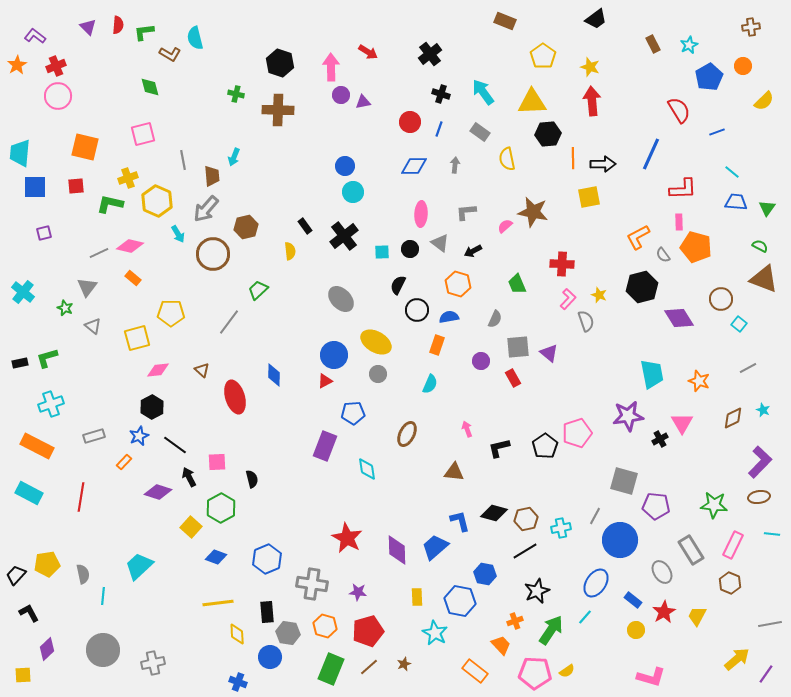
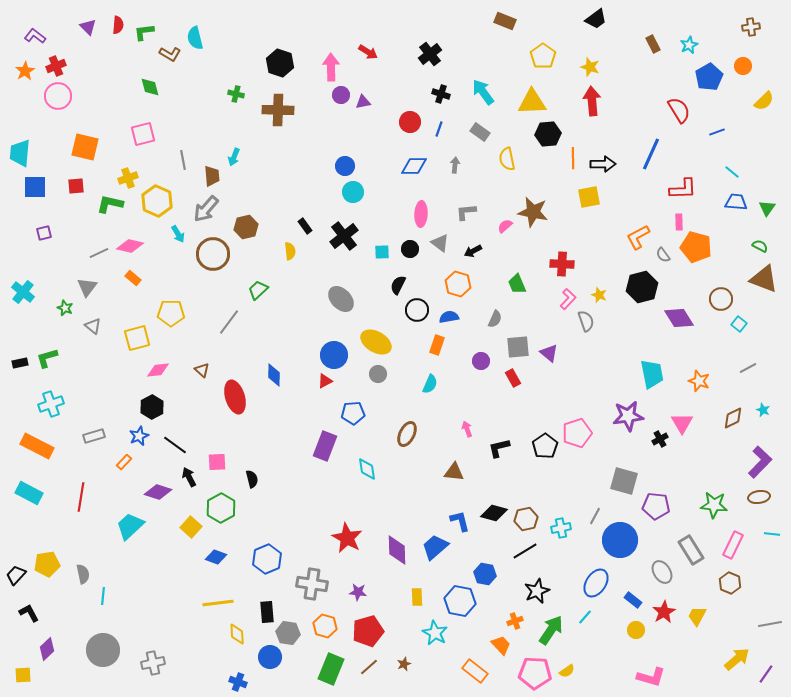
orange star at (17, 65): moved 8 px right, 6 px down
cyan trapezoid at (139, 566): moved 9 px left, 40 px up
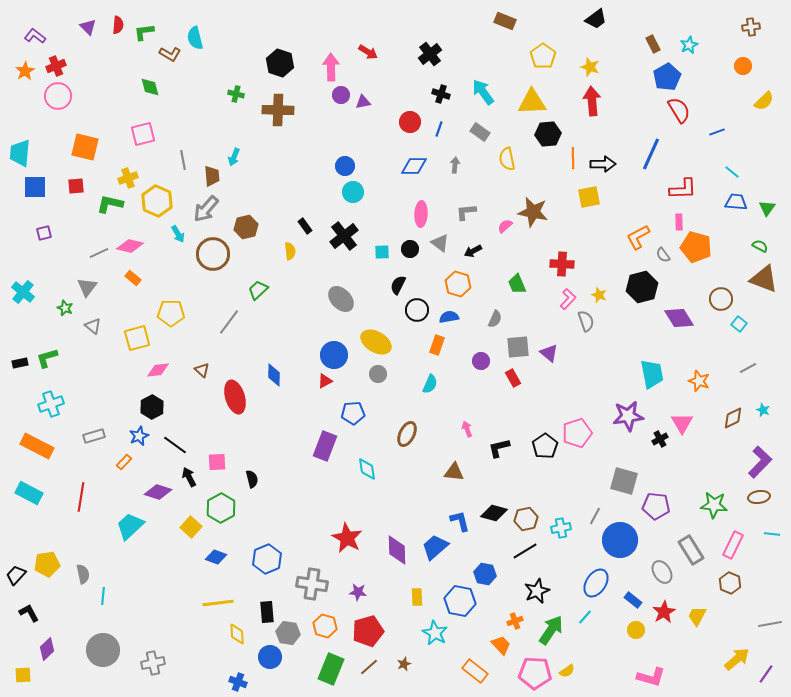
blue pentagon at (709, 77): moved 42 px left
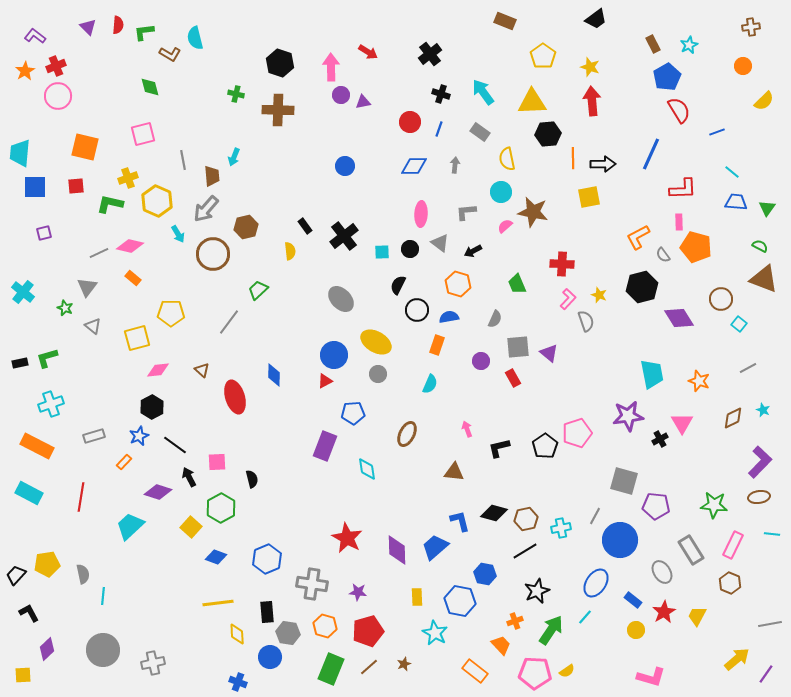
cyan circle at (353, 192): moved 148 px right
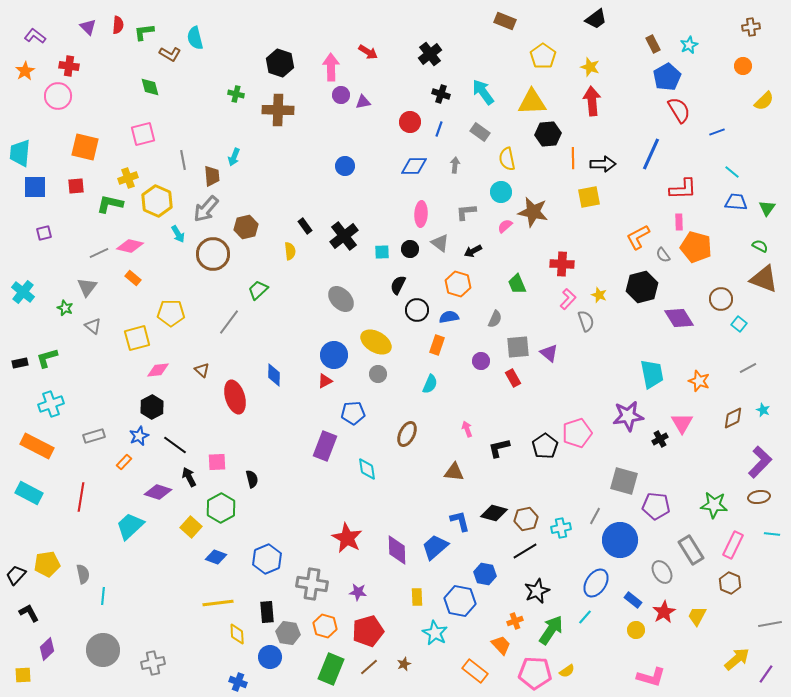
red cross at (56, 66): moved 13 px right; rotated 30 degrees clockwise
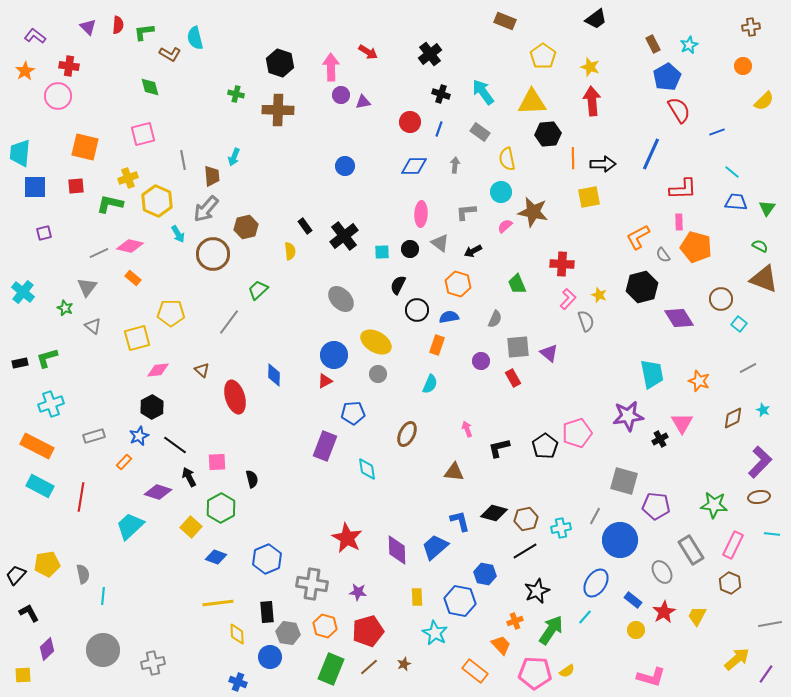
cyan rectangle at (29, 493): moved 11 px right, 7 px up
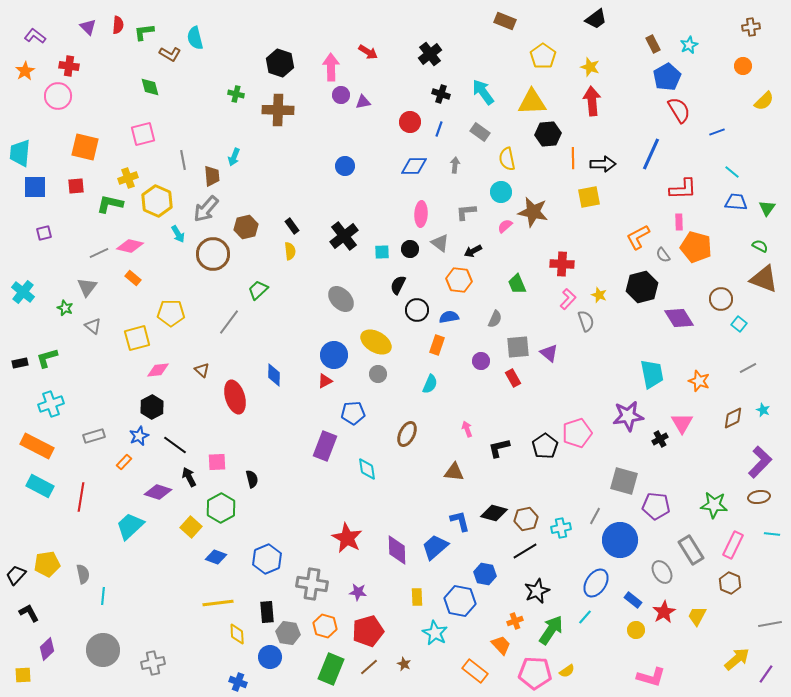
black rectangle at (305, 226): moved 13 px left
orange hexagon at (458, 284): moved 1 px right, 4 px up; rotated 10 degrees counterclockwise
brown star at (404, 664): rotated 24 degrees counterclockwise
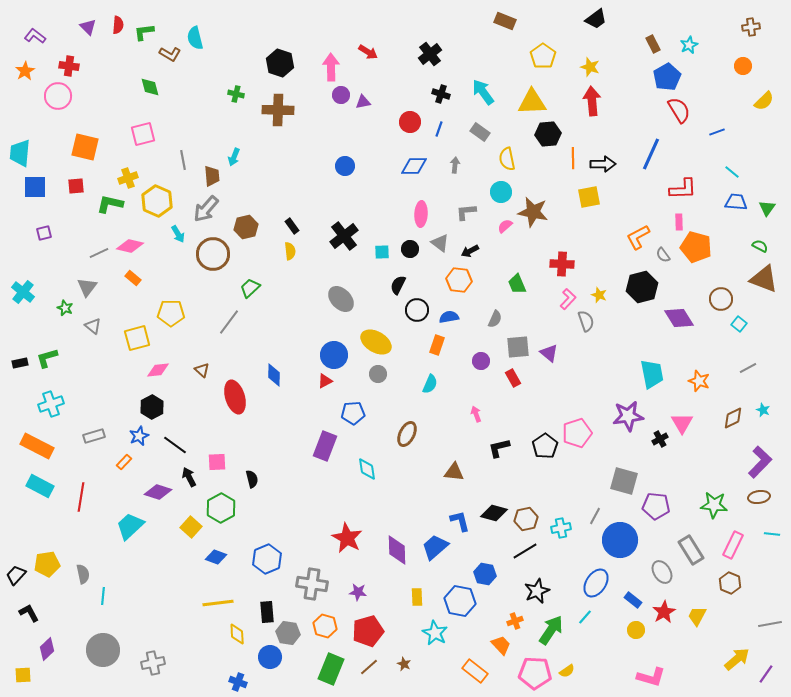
black arrow at (473, 251): moved 3 px left
green trapezoid at (258, 290): moved 8 px left, 2 px up
pink arrow at (467, 429): moved 9 px right, 15 px up
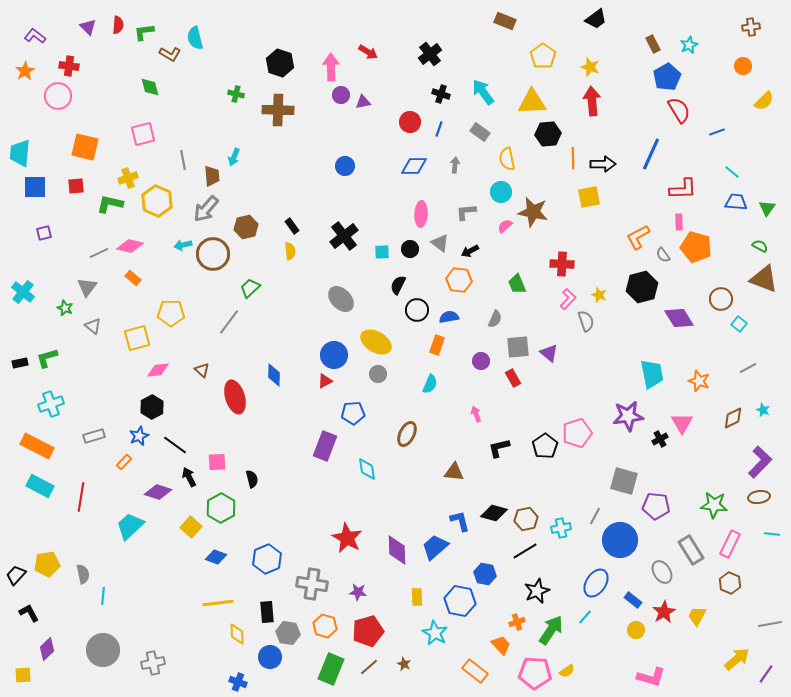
cyan arrow at (178, 234): moved 5 px right, 11 px down; rotated 108 degrees clockwise
pink rectangle at (733, 545): moved 3 px left, 1 px up
orange cross at (515, 621): moved 2 px right, 1 px down
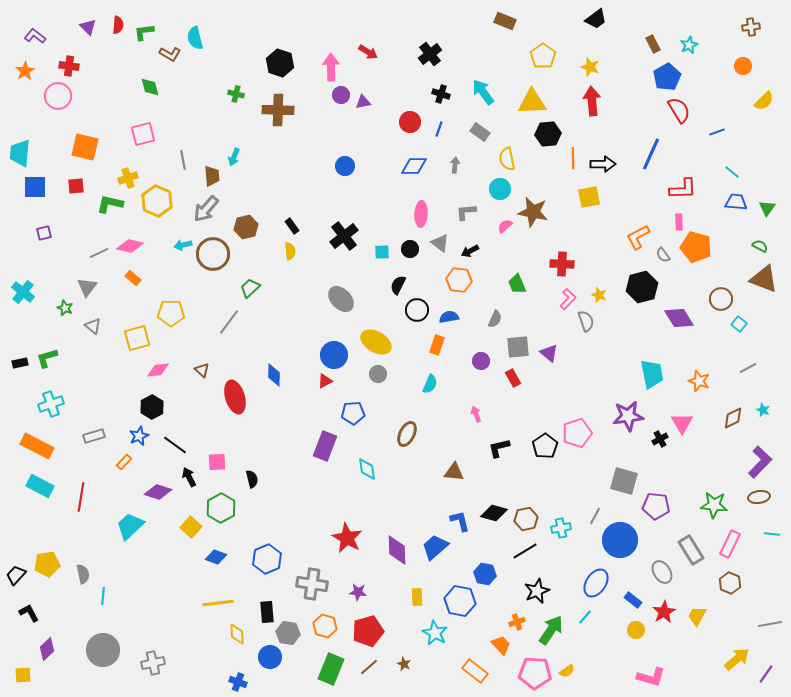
cyan circle at (501, 192): moved 1 px left, 3 px up
